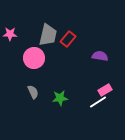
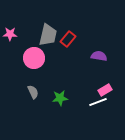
purple semicircle: moved 1 px left
white line: rotated 12 degrees clockwise
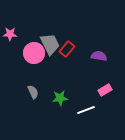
gray trapezoid: moved 2 px right, 9 px down; rotated 40 degrees counterclockwise
red rectangle: moved 1 px left, 10 px down
pink circle: moved 5 px up
white line: moved 12 px left, 8 px down
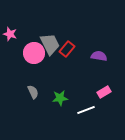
pink star: rotated 16 degrees clockwise
pink rectangle: moved 1 px left, 2 px down
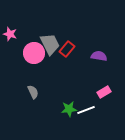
green star: moved 9 px right, 11 px down
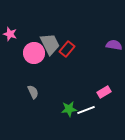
purple semicircle: moved 15 px right, 11 px up
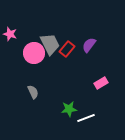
purple semicircle: moved 25 px left; rotated 63 degrees counterclockwise
pink rectangle: moved 3 px left, 9 px up
white line: moved 8 px down
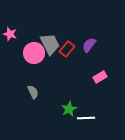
pink rectangle: moved 1 px left, 6 px up
green star: rotated 21 degrees counterclockwise
white line: rotated 18 degrees clockwise
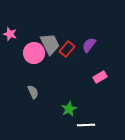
white line: moved 7 px down
